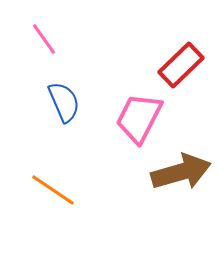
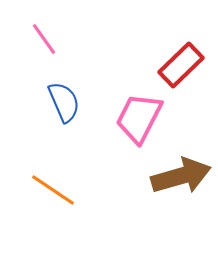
brown arrow: moved 4 px down
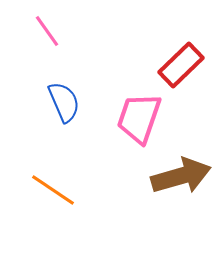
pink line: moved 3 px right, 8 px up
pink trapezoid: rotated 8 degrees counterclockwise
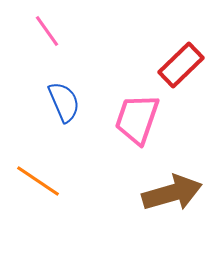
pink trapezoid: moved 2 px left, 1 px down
brown arrow: moved 9 px left, 17 px down
orange line: moved 15 px left, 9 px up
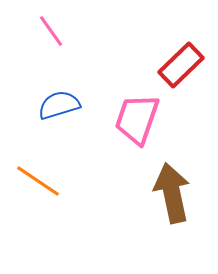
pink line: moved 4 px right
blue semicircle: moved 5 px left, 3 px down; rotated 84 degrees counterclockwise
brown arrow: rotated 86 degrees counterclockwise
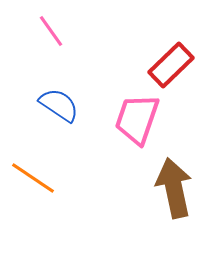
red rectangle: moved 10 px left
blue semicircle: rotated 51 degrees clockwise
orange line: moved 5 px left, 3 px up
brown arrow: moved 2 px right, 5 px up
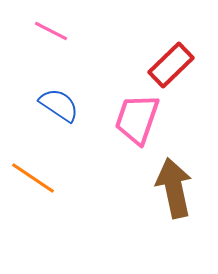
pink line: rotated 28 degrees counterclockwise
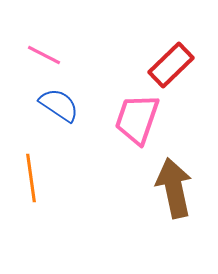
pink line: moved 7 px left, 24 px down
orange line: moved 2 px left; rotated 48 degrees clockwise
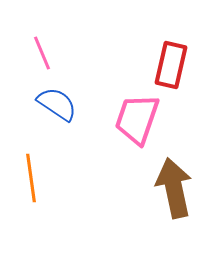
pink line: moved 2 px left, 2 px up; rotated 40 degrees clockwise
red rectangle: rotated 33 degrees counterclockwise
blue semicircle: moved 2 px left, 1 px up
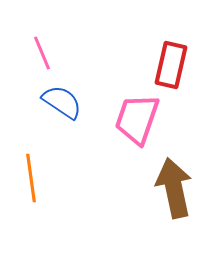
blue semicircle: moved 5 px right, 2 px up
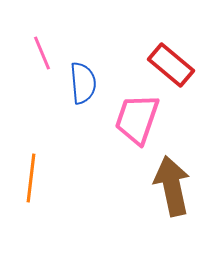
red rectangle: rotated 63 degrees counterclockwise
blue semicircle: moved 21 px right, 19 px up; rotated 51 degrees clockwise
orange line: rotated 15 degrees clockwise
brown arrow: moved 2 px left, 2 px up
